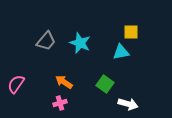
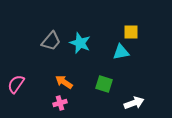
gray trapezoid: moved 5 px right
green square: moved 1 px left; rotated 18 degrees counterclockwise
white arrow: moved 6 px right, 1 px up; rotated 36 degrees counterclockwise
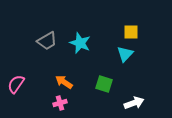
gray trapezoid: moved 4 px left; rotated 20 degrees clockwise
cyan triangle: moved 4 px right, 2 px down; rotated 36 degrees counterclockwise
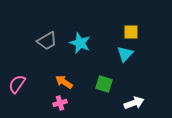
pink semicircle: moved 1 px right
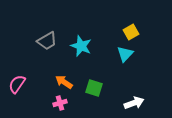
yellow square: rotated 28 degrees counterclockwise
cyan star: moved 1 px right, 3 px down
green square: moved 10 px left, 4 px down
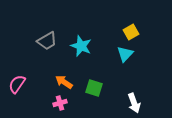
white arrow: rotated 90 degrees clockwise
